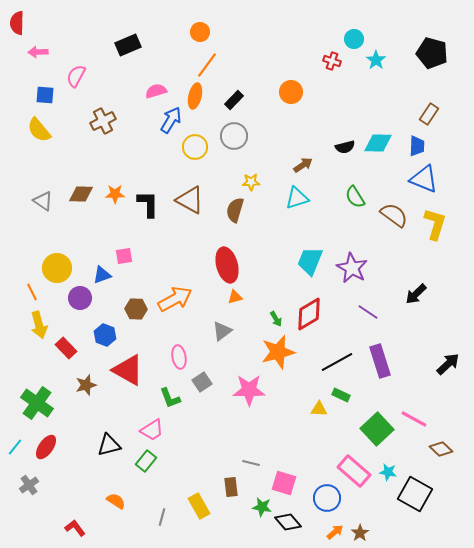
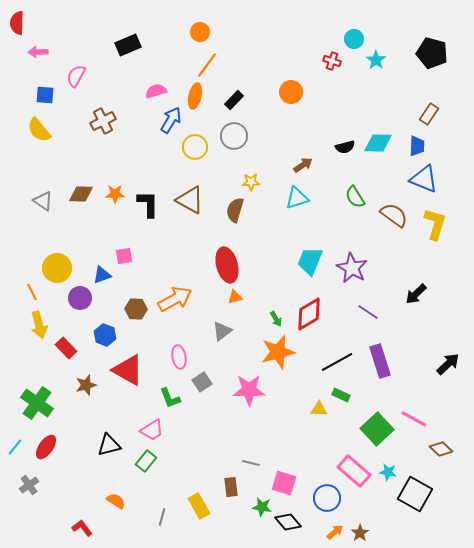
red L-shape at (75, 528): moved 7 px right
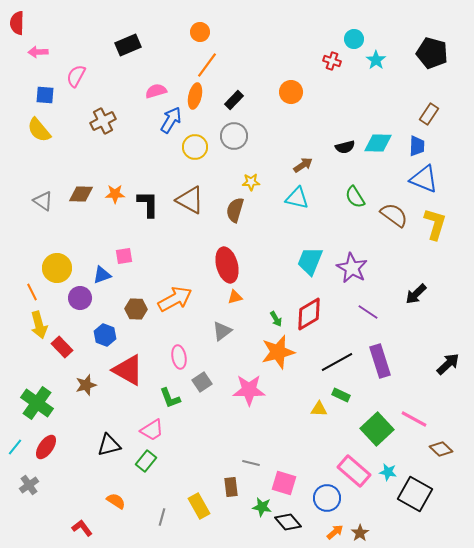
cyan triangle at (297, 198): rotated 30 degrees clockwise
red rectangle at (66, 348): moved 4 px left, 1 px up
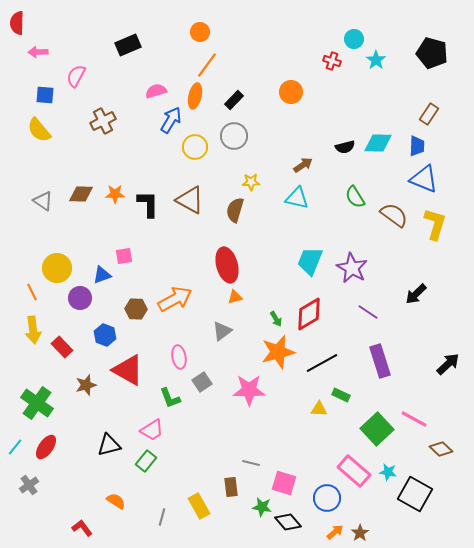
yellow arrow at (39, 325): moved 6 px left, 5 px down; rotated 8 degrees clockwise
black line at (337, 362): moved 15 px left, 1 px down
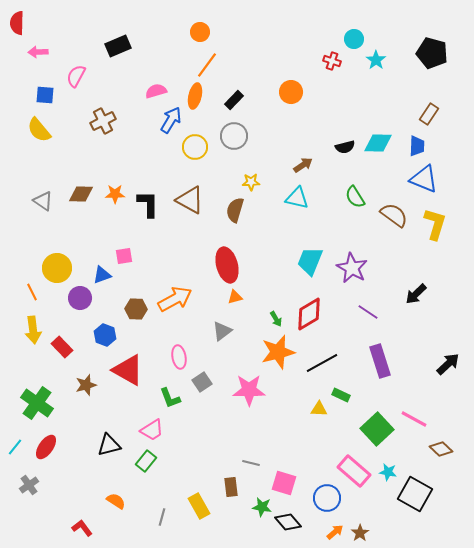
black rectangle at (128, 45): moved 10 px left, 1 px down
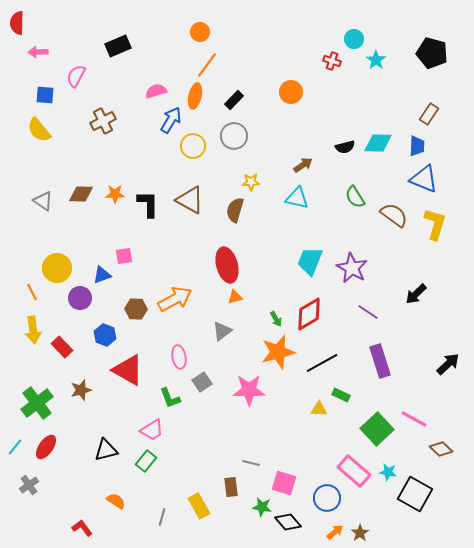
yellow circle at (195, 147): moved 2 px left, 1 px up
brown star at (86, 385): moved 5 px left, 5 px down
green cross at (37, 403): rotated 16 degrees clockwise
black triangle at (109, 445): moved 3 px left, 5 px down
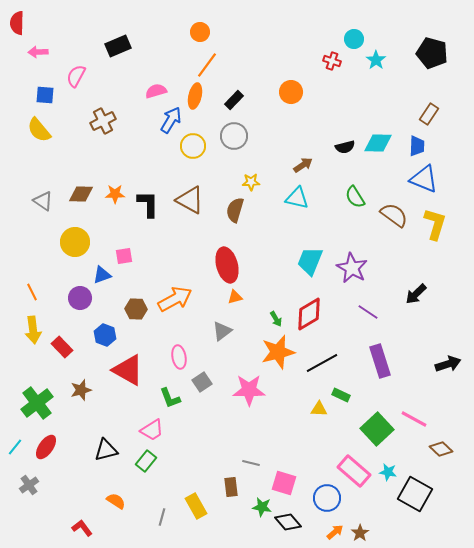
yellow circle at (57, 268): moved 18 px right, 26 px up
black arrow at (448, 364): rotated 25 degrees clockwise
yellow rectangle at (199, 506): moved 3 px left
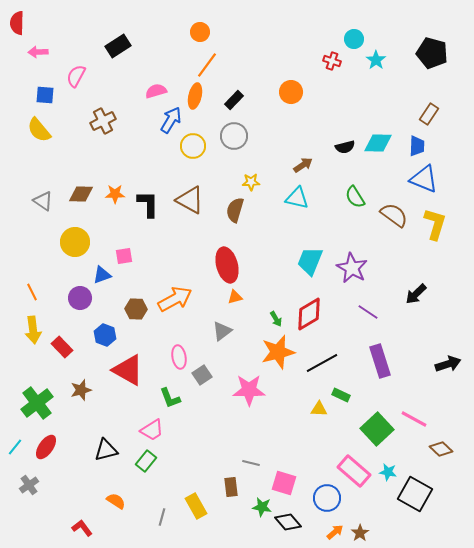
black rectangle at (118, 46): rotated 10 degrees counterclockwise
gray square at (202, 382): moved 7 px up
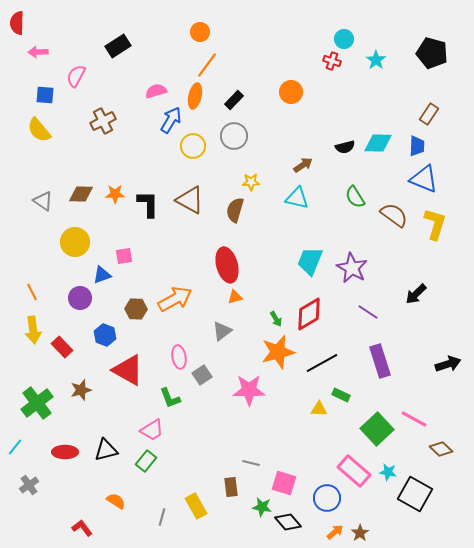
cyan circle at (354, 39): moved 10 px left
red ellipse at (46, 447): moved 19 px right, 5 px down; rotated 55 degrees clockwise
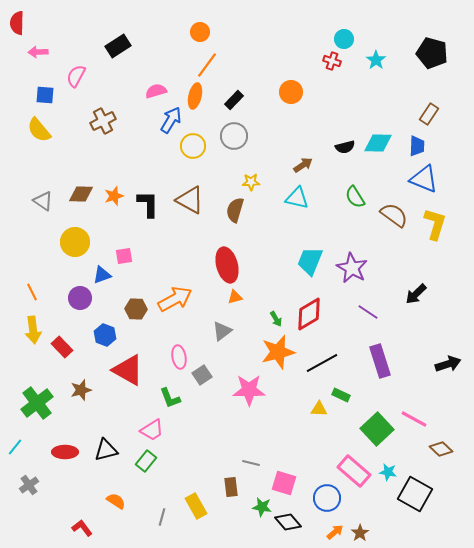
orange star at (115, 194): moved 1 px left, 2 px down; rotated 18 degrees counterclockwise
